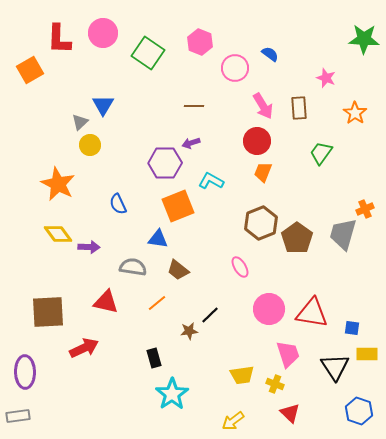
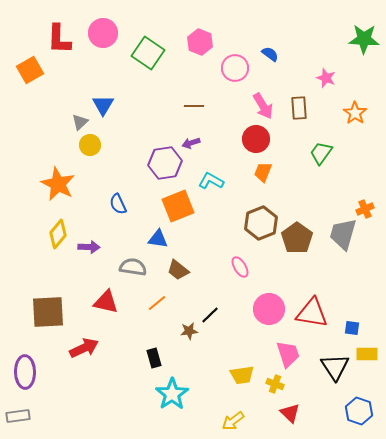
red circle at (257, 141): moved 1 px left, 2 px up
purple hexagon at (165, 163): rotated 8 degrees counterclockwise
yellow diamond at (58, 234): rotated 76 degrees clockwise
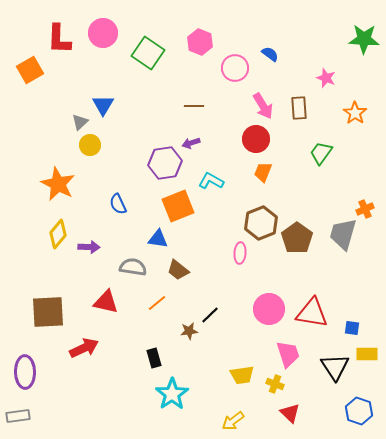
pink ellipse at (240, 267): moved 14 px up; rotated 35 degrees clockwise
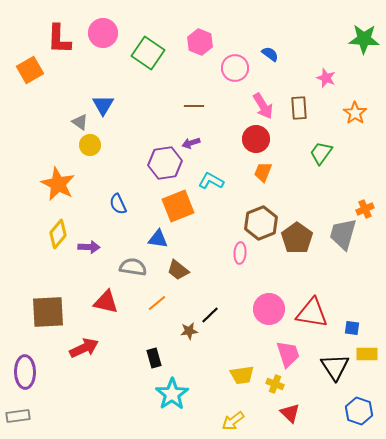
gray triangle at (80, 122): rotated 42 degrees counterclockwise
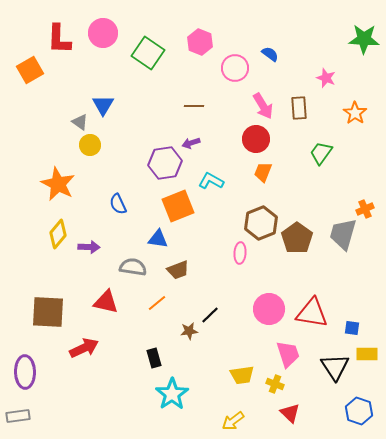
brown trapezoid at (178, 270): rotated 60 degrees counterclockwise
brown square at (48, 312): rotated 6 degrees clockwise
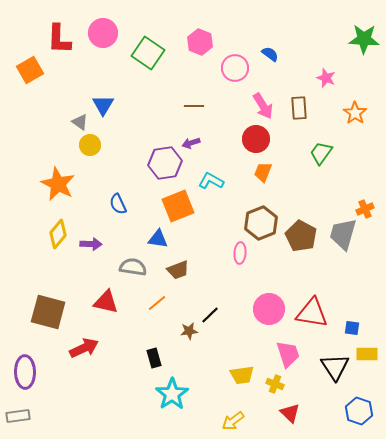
brown pentagon at (297, 238): moved 4 px right, 2 px up; rotated 8 degrees counterclockwise
purple arrow at (89, 247): moved 2 px right, 3 px up
brown square at (48, 312): rotated 12 degrees clockwise
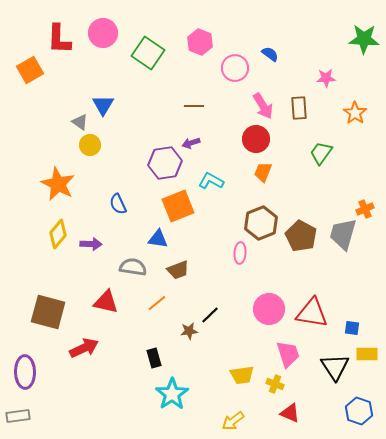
pink star at (326, 78): rotated 24 degrees counterclockwise
red triangle at (290, 413): rotated 20 degrees counterclockwise
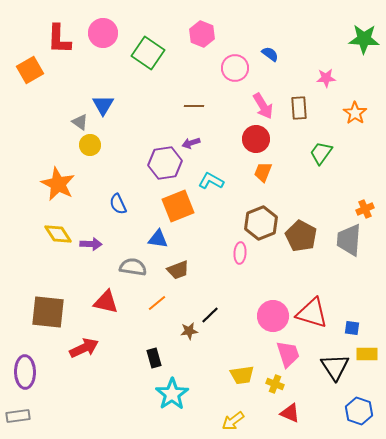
pink hexagon at (200, 42): moved 2 px right, 8 px up
yellow diamond at (58, 234): rotated 72 degrees counterclockwise
gray trapezoid at (343, 234): moved 6 px right, 6 px down; rotated 12 degrees counterclockwise
pink circle at (269, 309): moved 4 px right, 7 px down
brown square at (48, 312): rotated 9 degrees counterclockwise
red triangle at (312, 313): rotated 8 degrees clockwise
